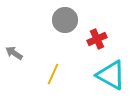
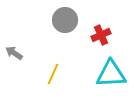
red cross: moved 4 px right, 4 px up
cyan triangle: moved 1 px up; rotated 32 degrees counterclockwise
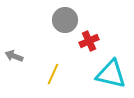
red cross: moved 12 px left, 6 px down
gray arrow: moved 3 px down; rotated 12 degrees counterclockwise
cyan triangle: rotated 16 degrees clockwise
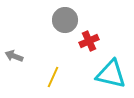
yellow line: moved 3 px down
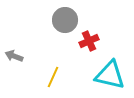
cyan triangle: moved 1 px left, 1 px down
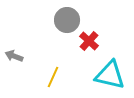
gray circle: moved 2 px right
red cross: rotated 24 degrees counterclockwise
